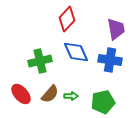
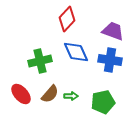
purple trapezoid: moved 3 px left, 2 px down; rotated 60 degrees counterclockwise
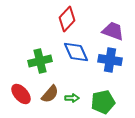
green arrow: moved 1 px right, 2 px down
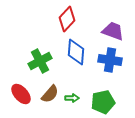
blue diamond: rotated 28 degrees clockwise
green cross: rotated 15 degrees counterclockwise
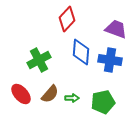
purple trapezoid: moved 3 px right, 2 px up
blue diamond: moved 5 px right
green cross: moved 1 px left, 1 px up
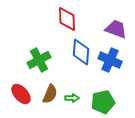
red diamond: rotated 45 degrees counterclockwise
blue cross: rotated 15 degrees clockwise
brown semicircle: rotated 18 degrees counterclockwise
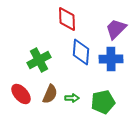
purple trapezoid: rotated 65 degrees counterclockwise
blue cross: moved 1 px right, 1 px up; rotated 25 degrees counterclockwise
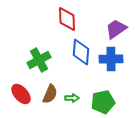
purple trapezoid: rotated 10 degrees clockwise
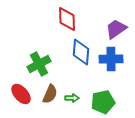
green cross: moved 4 px down
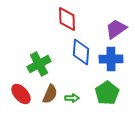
green pentagon: moved 4 px right, 9 px up; rotated 20 degrees counterclockwise
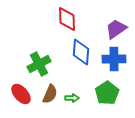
blue cross: moved 3 px right
